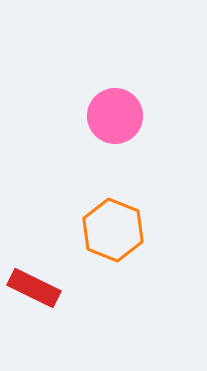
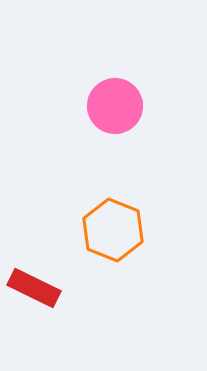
pink circle: moved 10 px up
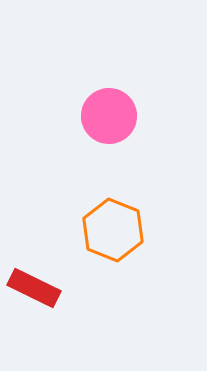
pink circle: moved 6 px left, 10 px down
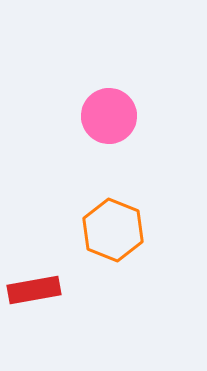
red rectangle: moved 2 px down; rotated 36 degrees counterclockwise
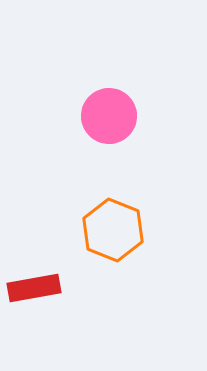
red rectangle: moved 2 px up
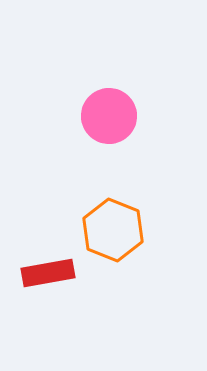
red rectangle: moved 14 px right, 15 px up
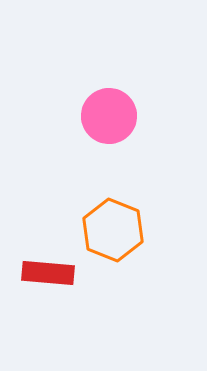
red rectangle: rotated 15 degrees clockwise
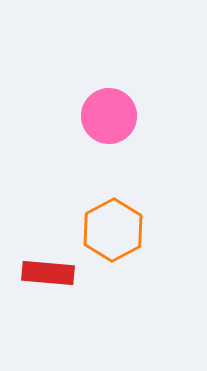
orange hexagon: rotated 10 degrees clockwise
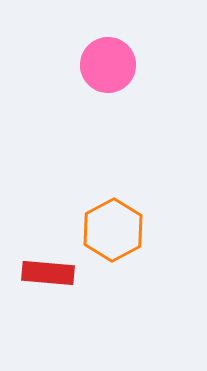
pink circle: moved 1 px left, 51 px up
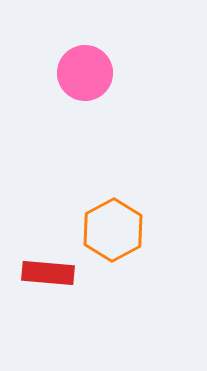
pink circle: moved 23 px left, 8 px down
